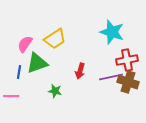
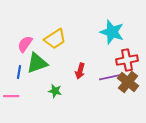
brown cross: rotated 20 degrees clockwise
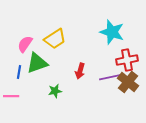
green star: rotated 24 degrees counterclockwise
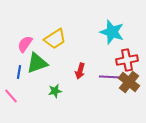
purple line: rotated 15 degrees clockwise
brown cross: moved 1 px right
pink line: rotated 49 degrees clockwise
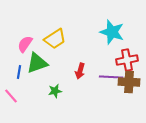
brown cross: rotated 35 degrees counterclockwise
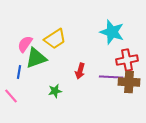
green triangle: moved 1 px left, 5 px up
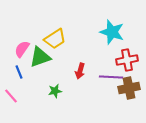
pink semicircle: moved 3 px left, 5 px down
green triangle: moved 4 px right, 1 px up
blue line: rotated 32 degrees counterclockwise
brown cross: moved 6 px down; rotated 15 degrees counterclockwise
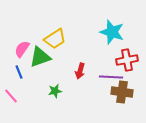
brown cross: moved 7 px left, 4 px down; rotated 20 degrees clockwise
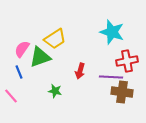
red cross: moved 1 px down
green star: rotated 24 degrees clockwise
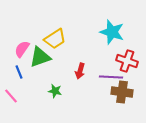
red cross: rotated 30 degrees clockwise
